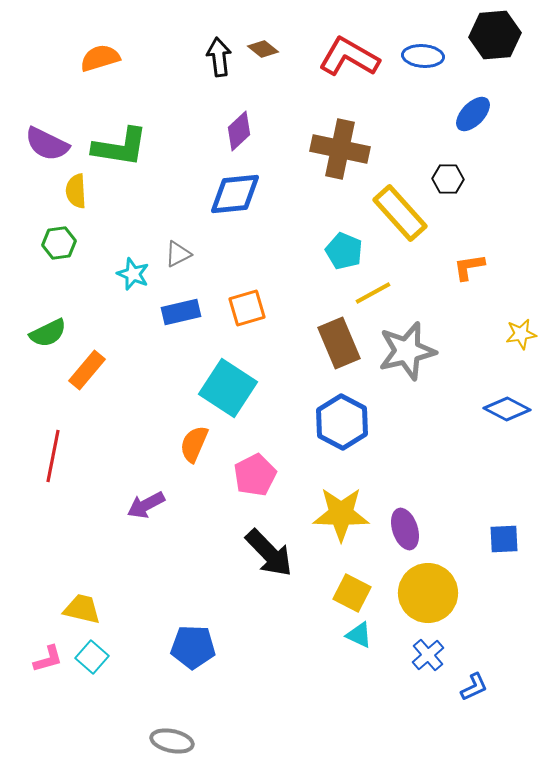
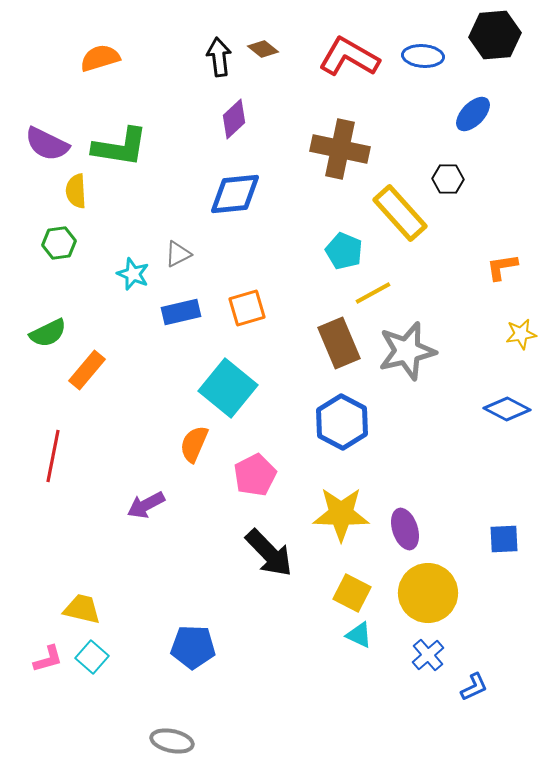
purple diamond at (239, 131): moved 5 px left, 12 px up
orange L-shape at (469, 267): moved 33 px right
cyan square at (228, 388): rotated 6 degrees clockwise
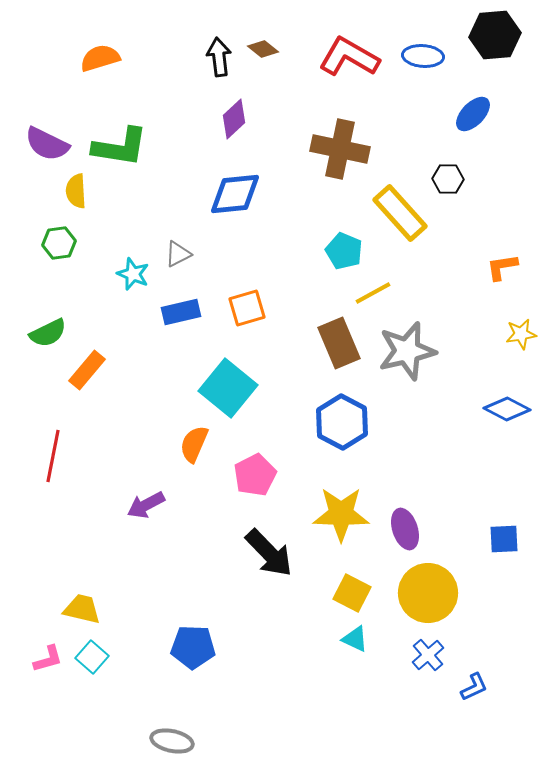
cyan triangle at (359, 635): moved 4 px left, 4 px down
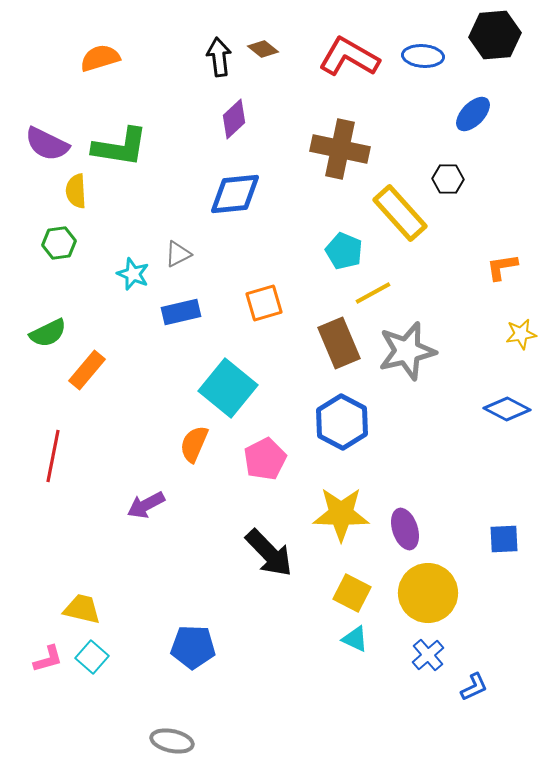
orange square at (247, 308): moved 17 px right, 5 px up
pink pentagon at (255, 475): moved 10 px right, 16 px up
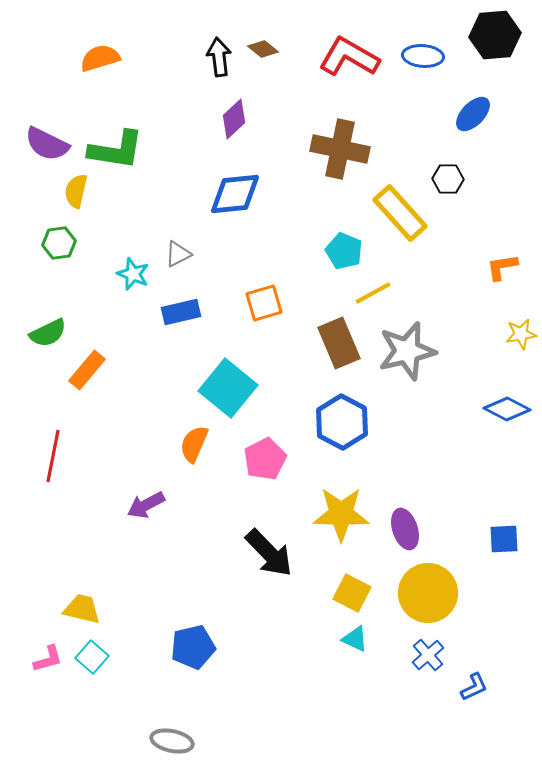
green L-shape at (120, 147): moved 4 px left, 3 px down
yellow semicircle at (76, 191): rotated 16 degrees clockwise
blue pentagon at (193, 647): rotated 15 degrees counterclockwise
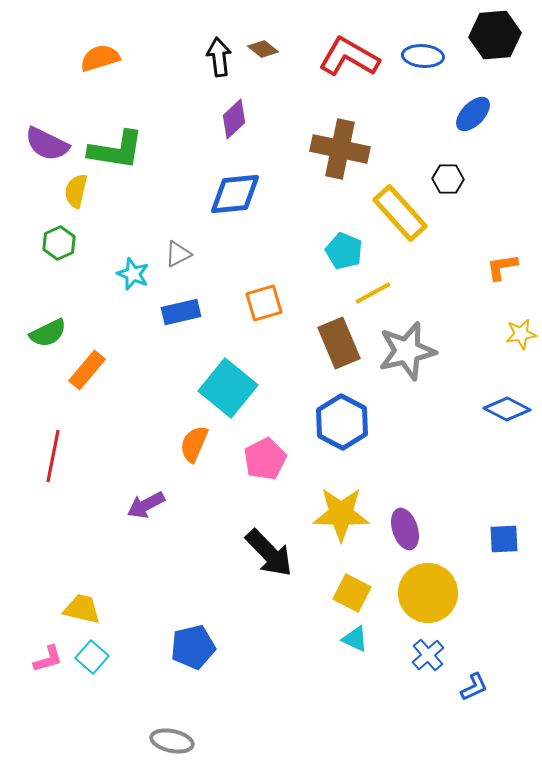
green hexagon at (59, 243): rotated 16 degrees counterclockwise
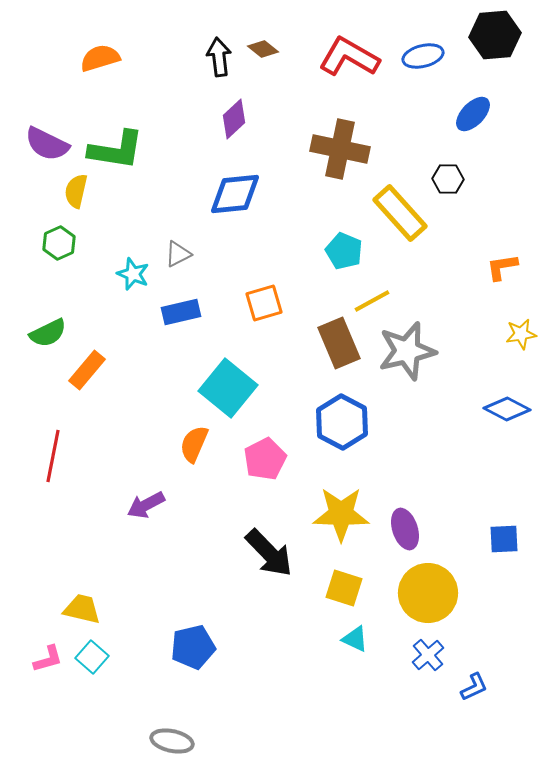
blue ellipse at (423, 56): rotated 18 degrees counterclockwise
yellow line at (373, 293): moved 1 px left, 8 px down
yellow square at (352, 593): moved 8 px left, 5 px up; rotated 9 degrees counterclockwise
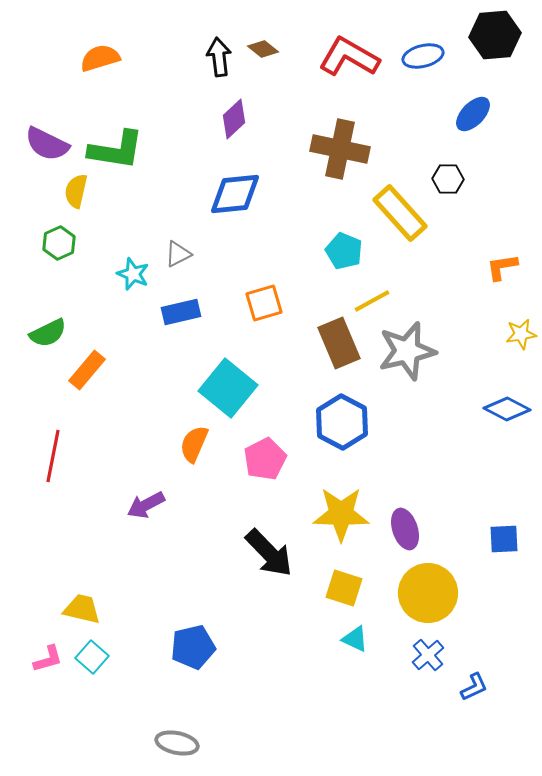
gray ellipse at (172, 741): moved 5 px right, 2 px down
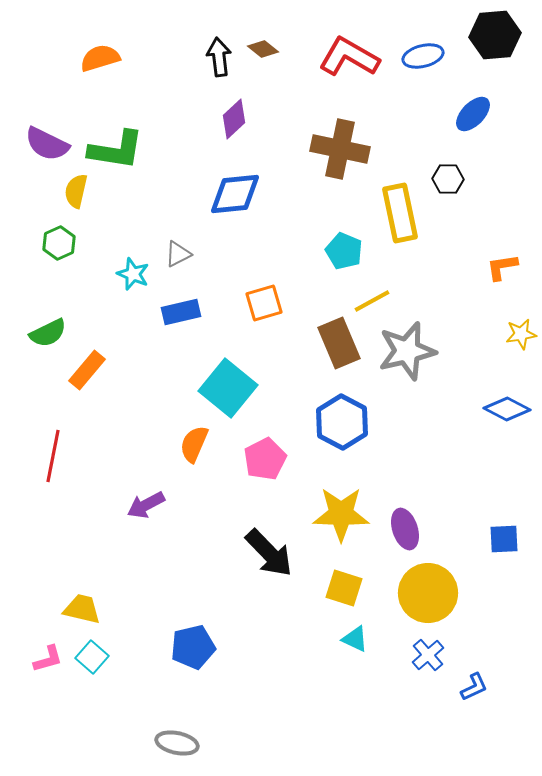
yellow rectangle at (400, 213): rotated 30 degrees clockwise
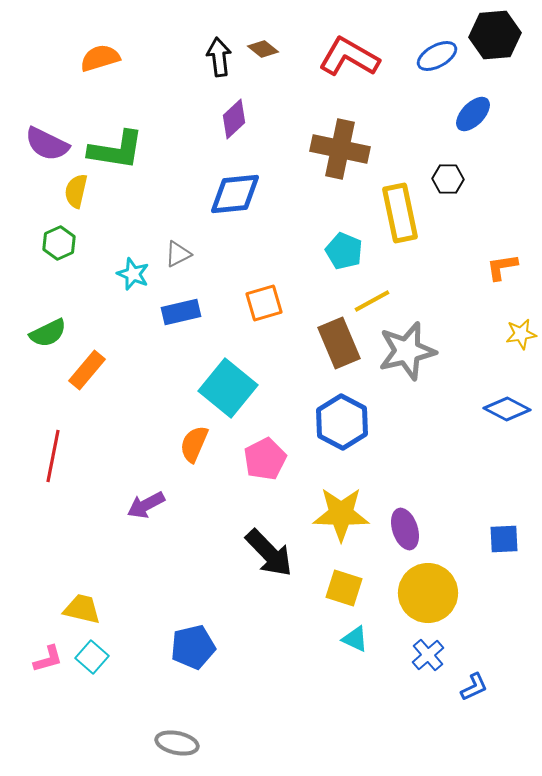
blue ellipse at (423, 56): moved 14 px right; rotated 15 degrees counterclockwise
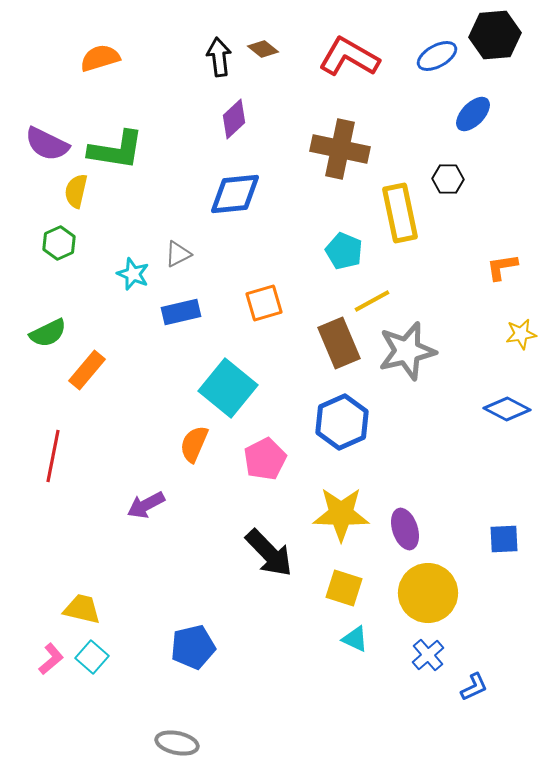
blue hexagon at (342, 422): rotated 8 degrees clockwise
pink L-shape at (48, 659): moved 3 px right; rotated 24 degrees counterclockwise
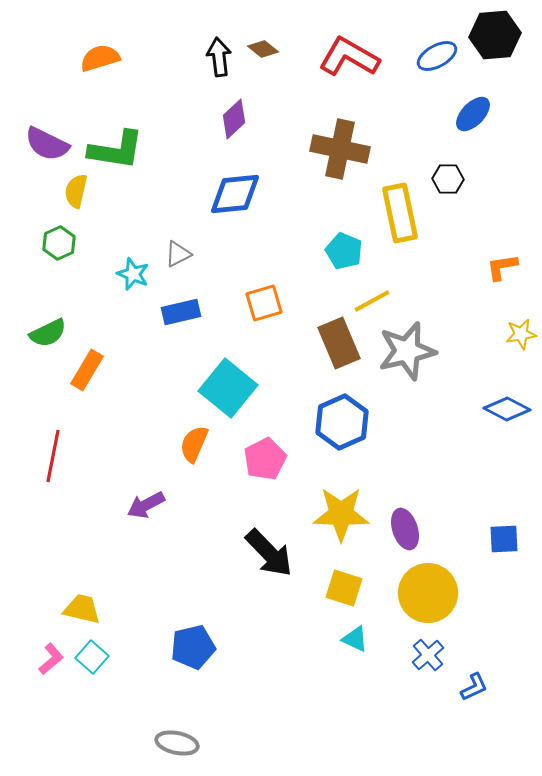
orange rectangle at (87, 370): rotated 9 degrees counterclockwise
